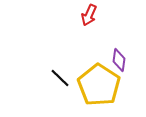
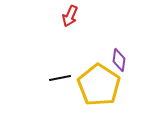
red arrow: moved 19 px left, 1 px down
black line: rotated 55 degrees counterclockwise
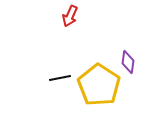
purple diamond: moved 9 px right, 2 px down
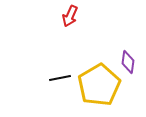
yellow pentagon: rotated 9 degrees clockwise
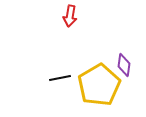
red arrow: rotated 15 degrees counterclockwise
purple diamond: moved 4 px left, 3 px down
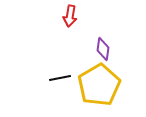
purple diamond: moved 21 px left, 16 px up
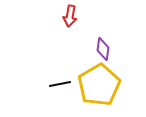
black line: moved 6 px down
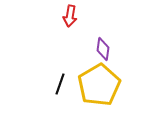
black line: rotated 60 degrees counterclockwise
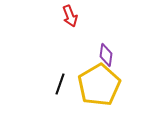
red arrow: rotated 30 degrees counterclockwise
purple diamond: moved 3 px right, 6 px down
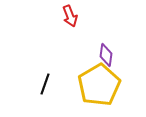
black line: moved 15 px left
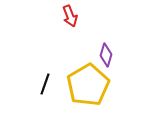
purple diamond: rotated 10 degrees clockwise
yellow pentagon: moved 11 px left
